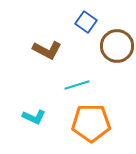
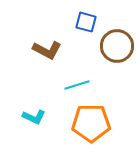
blue square: rotated 20 degrees counterclockwise
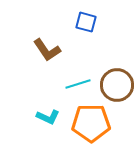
brown circle: moved 39 px down
brown L-shape: rotated 28 degrees clockwise
cyan line: moved 1 px right, 1 px up
cyan L-shape: moved 14 px right
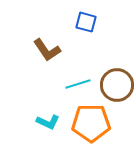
cyan L-shape: moved 5 px down
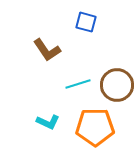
orange pentagon: moved 4 px right, 4 px down
